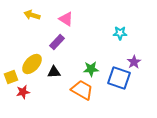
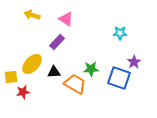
yellow square: rotated 16 degrees clockwise
orange trapezoid: moved 7 px left, 6 px up
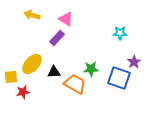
purple rectangle: moved 4 px up
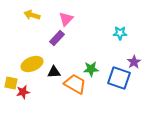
pink triangle: rotated 42 degrees clockwise
yellow ellipse: rotated 25 degrees clockwise
yellow square: moved 6 px down; rotated 16 degrees clockwise
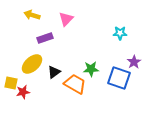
purple rectangle: moved 12 px left; rotated 28 degrees clockwise
yellow ellipse: rotated 20 degrees counterclockwise
black triangle: rotated 32 degrees counterclockwise
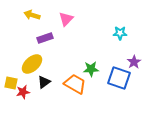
black triangle: moved 10 px left, 10 px down
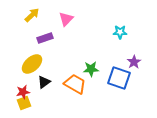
yellow arrow: rotated 119 degrees clockwise
cyan star: moved 1 px up
yellow square: moved 13 px right, 20 px down; rotated 32 degrees counterclockwise
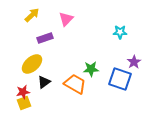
blue square: moved 1 px right, 1 px down
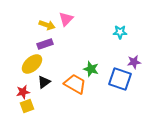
yellow arrow: moved 15 px right, 10 px down; rotated 63 degrees clockwise
purple rectangle: moved 6 px down
purple star: rotated 24 degrees clockwise
green star: rotated 21 degrees clockwise
yellow square: moved 3 px right, 3 px down
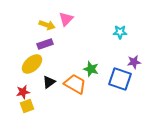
black triangle: moved 5 px right
